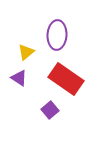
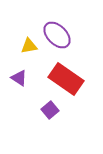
purple ellipse: rotated 48 degrees counterclockwise
yellow triangle: moved 3 px right, 6 px up; rotated 30 degrees clockwise
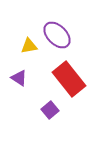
red rectangle: moved 3 px right; rotated 16 degrees clockwise
